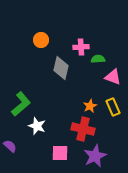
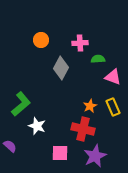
pink cross: moved 1 px left, 4 px up
gray diamond: rotated 15 degrees clockwise
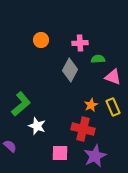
gray diamond: moved 9 px right, 2 px down
orange star: moved 1 px right, 1 px up
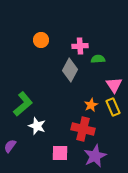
pink cross: moved 3 px down
pink triangle: moved 1 px right, 8 px down; rotated 36 degrees clockwise
green L-shape: moved 2 px right
purple semicircle: rotated 96 degrees counterclockwise
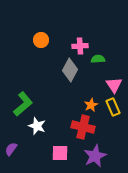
red cross: moved 2 px up
purple semicircle: moved 1 px right, 3 px down
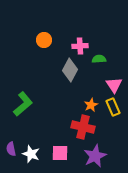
orange circle: moved 3 px right
green semicircle: moved 1 px right
white star: moved 6 px left, 28 px down
purple semicircle: rotated 48 degrees counterclockwise
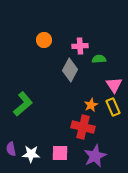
white star: rotated 18 degrees counterclockwise
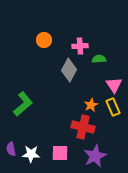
gray diamond: moved 1 px left
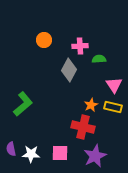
yellow rectangle: rotated 54 degrees counterclockwise
